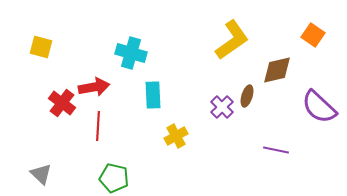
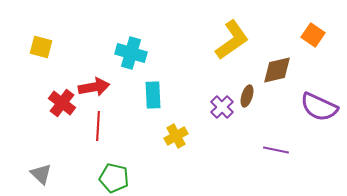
purple semicircle: rotated 18 degrees counterclockwise
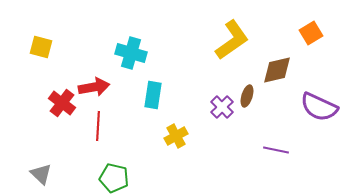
orange square: moved 2 px left, 2 px up; rotated 25 degrees clockwise
cyan rectangle: rotated 12 degrees clockwise
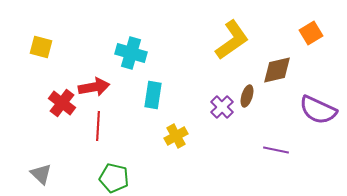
purple semicircle: moved 1 px left, 3 px down
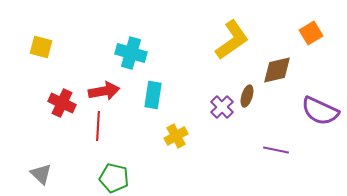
red arrow: moved 10 px right, 4 px down
red cross: rotated 12 degrees counterclockwise
purple semicircle: moved 2 px right, 1 px down
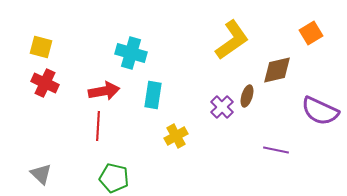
red cross: moved 17 px left, 20 px up
